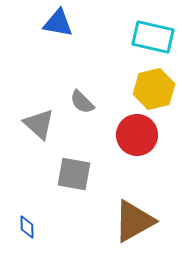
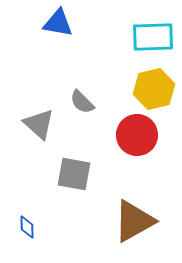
cyan rectangle: rotated 15 degrees counterclockwise
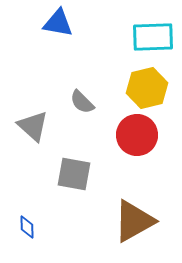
yellow hexagon: moved 7 px left, 1 px up
gray triangle: moved 6 px left, 2 px down
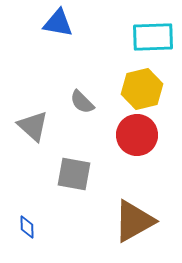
yellow hexagon: moved 5 px left, 1 px down
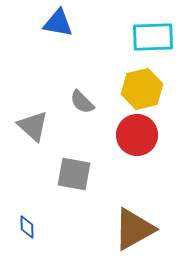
brown triangle: moved 8 px down
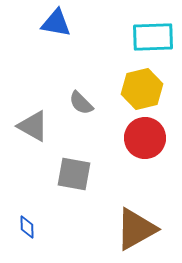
blue triangle: moved 2 px left
gray semicircle: moved 1 px left, 1 px down
gray triangle: rotated 12 degrees counterclockwise
red circle: moved 8 px right, 3 px down
brown triangle: moved 2 px right
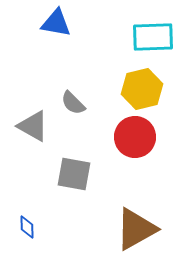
gray semicircle: moved 8 px left
red circle: moved 10 px left, 1 px up
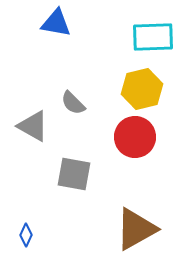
blue diamond: moved 1 px left, 8 px down; rotated 25 degrees clockwise
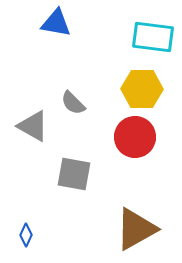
cyan rectangle: rotated 9 degrees clockwise
yellow hexagon: rotated 15 degrees clockwise
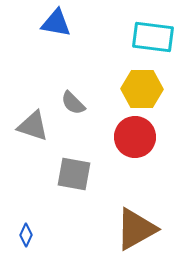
gray triangle: rotated 12 degrees counterclockwise
